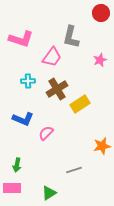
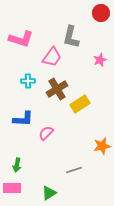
blue L-shape: rotated 20 degrees counterclockwise
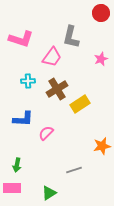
pink star: moved 1 px right, 1 px up
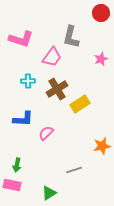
pink rectangle: moved 3 px up; rotated 12 degrees clockwise
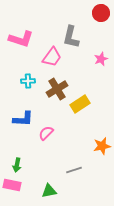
green triangle: moved 2 px up; rotated 21 degrees clockwise
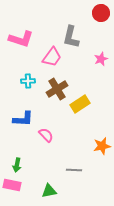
pink semicircle: moved 2 px down; rotated 91 degrees clockwise
gray line: rotated 21 degrees clockwise
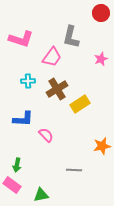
pink rectangle: rotated 24 degrees clockwise
green triangle: moved 8 px left, 4 px down
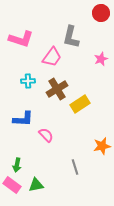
gray line: moved 1 px right, 3 px up; rotated 70 degrees clockwise
green triangle: moved 5 px left, 10 px up
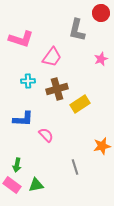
gray L-shape: moved 6 px right, 7 px up
brown cross: rotated 15 degrees clockwise
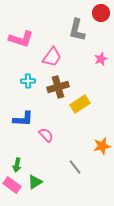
brown cross: moved 1 px right, 2 px up
gray line: rotated 21 degrees counterclockwise
green triangle: moved 1 px left, 3 px up; rotated 21 degrees counterclockwise
